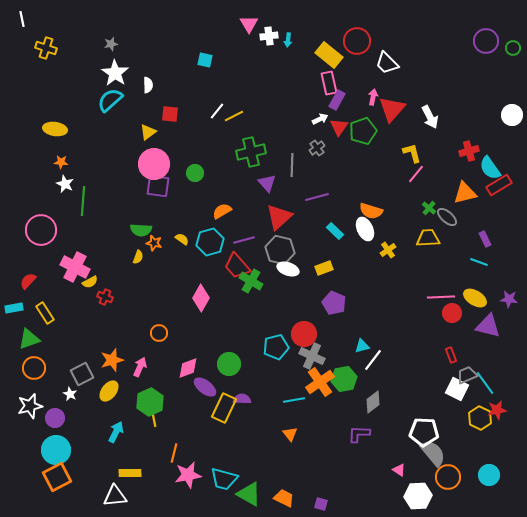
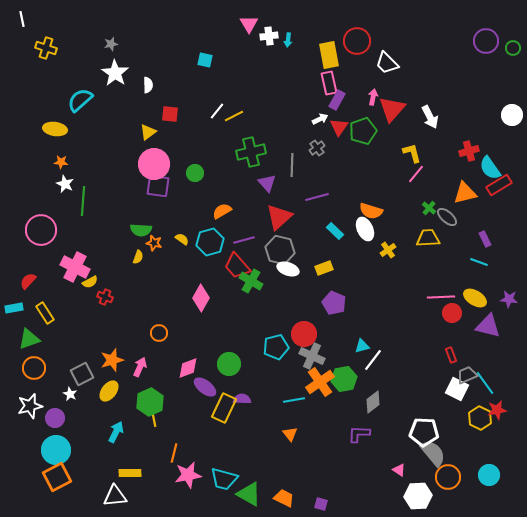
yellow rectangle at (329, 55): rotated 40 degrees clockwise
cyan semicircle at (110, 100): moved 30 px left
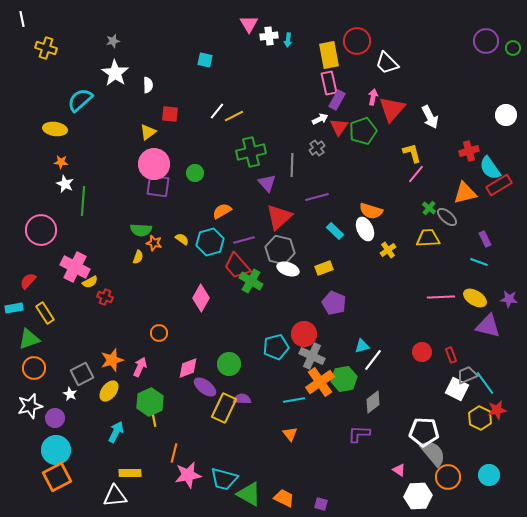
gray star at (111, 44): moved 2 px right, 3 px up
white circle at (512, 115): moved 6 px left
red circle at (452, 313): moved 30 px left, 39 px down
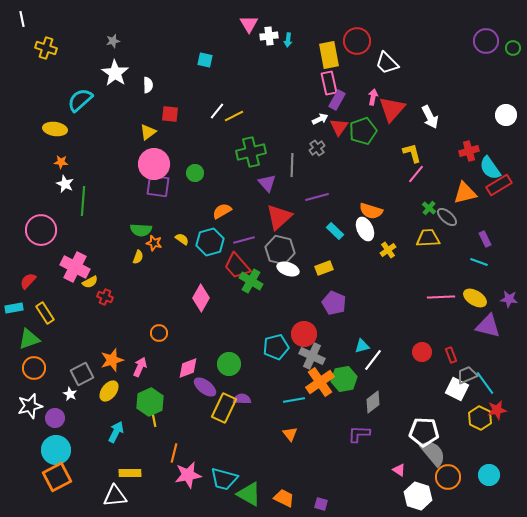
white hexagon at (418, 496): rotated 20 degrees clockwise
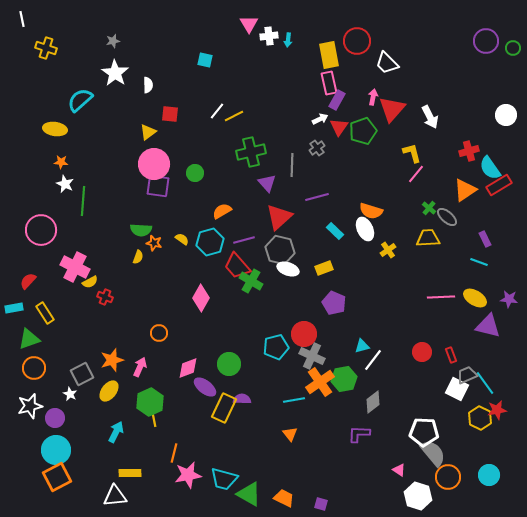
orange triangle at (465, 193): moved 3 px up; rotated 20 degrees counterclockwise
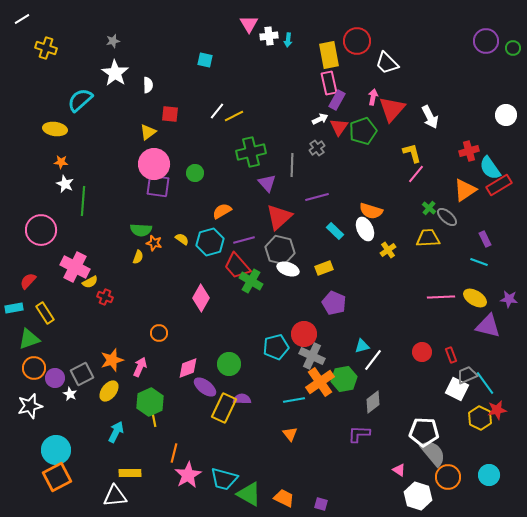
white line at (22, 19): rotated 70 degrees clockwise
purple circle at (55, 418): moved 40 px up
pink star at (188, 475): rotated 20 degrees counterclockwise
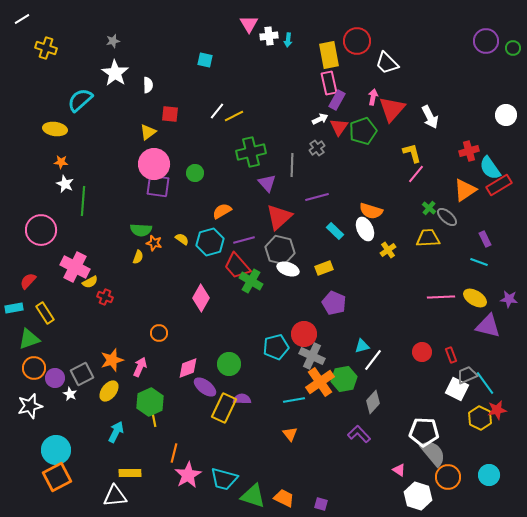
gray diamond at (373, 402): rotated 10 degrees counterclockwise
purple L-shape at (359, 434): rotated 45 degrees clockwise
green triangle at (249, 494): moved 4 px right, 2 px down; rotated 12 degrees counterclockwise
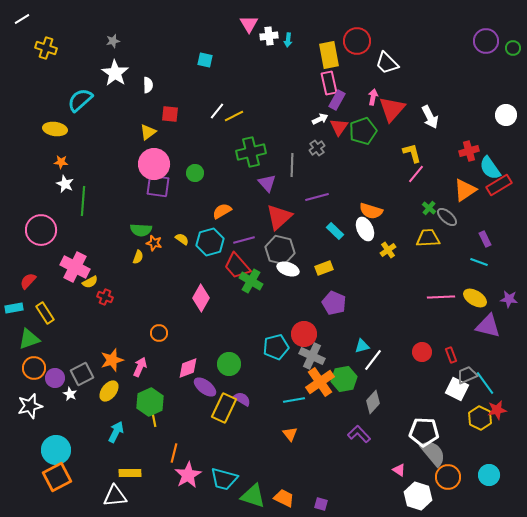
purple semicircle at (242, 399): rotated 30 degrees clockwise
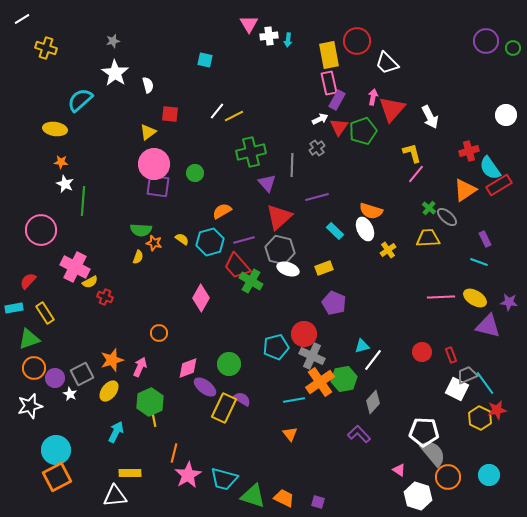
white semicircle at (148, 85): rotated 14 degrees counterclockwise
purple star at (509, 299): moved 3 px down
purple square at (321, 504): moved 3 px left, 2 px up
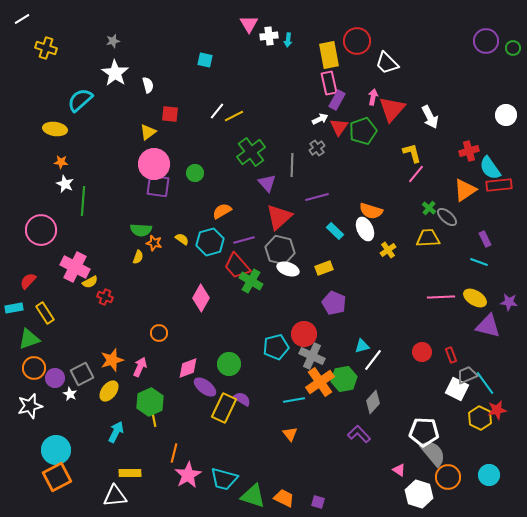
green cross at (251, 152): rotated 24 degrees counterclockwise
red rectangle at (499, 185): rotated 25 degrees clockwise
white hexagon at (418, 496): moved 1 px right, 2 px up
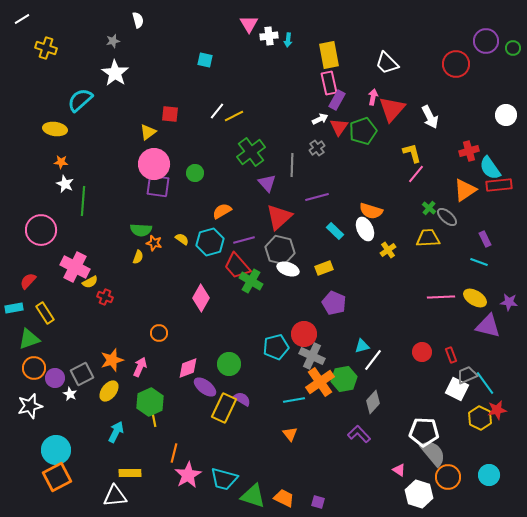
red circle at (357, 41): moved 99 px right, 23 px down
white semicircle at (148, 85): moved 10 px left, 65 px up
